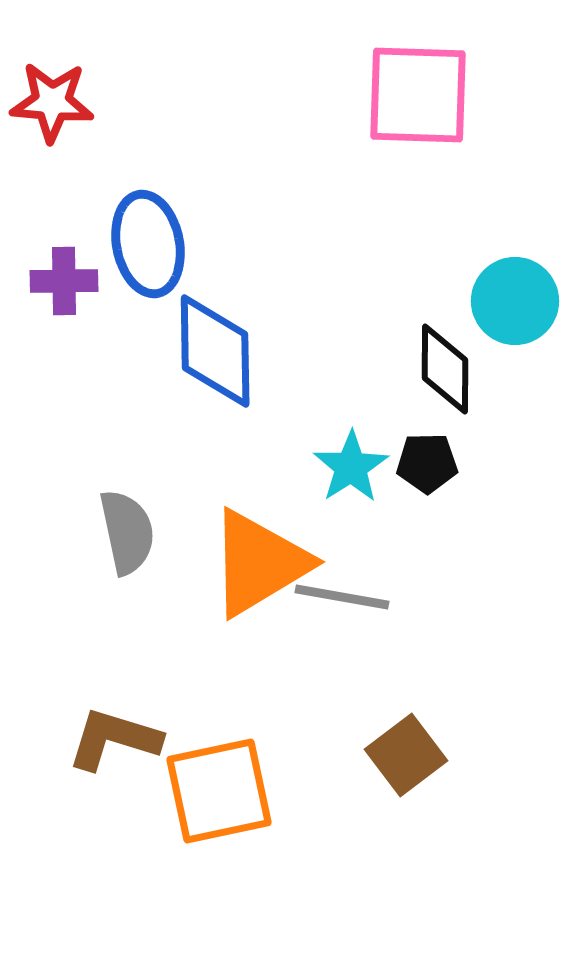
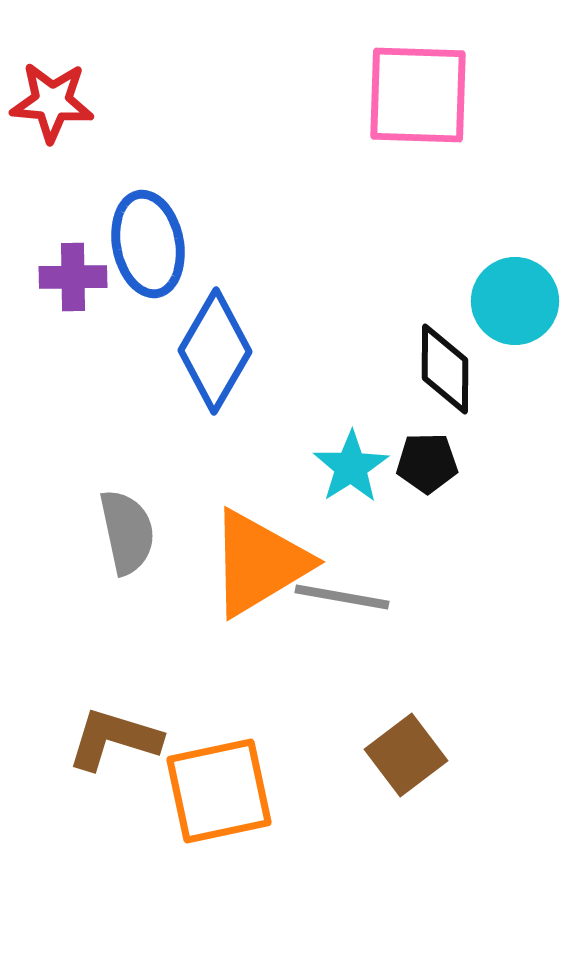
purple cross: moved 9 px right, 4 px up
blue diamond: rotated 31 degrees clockwise
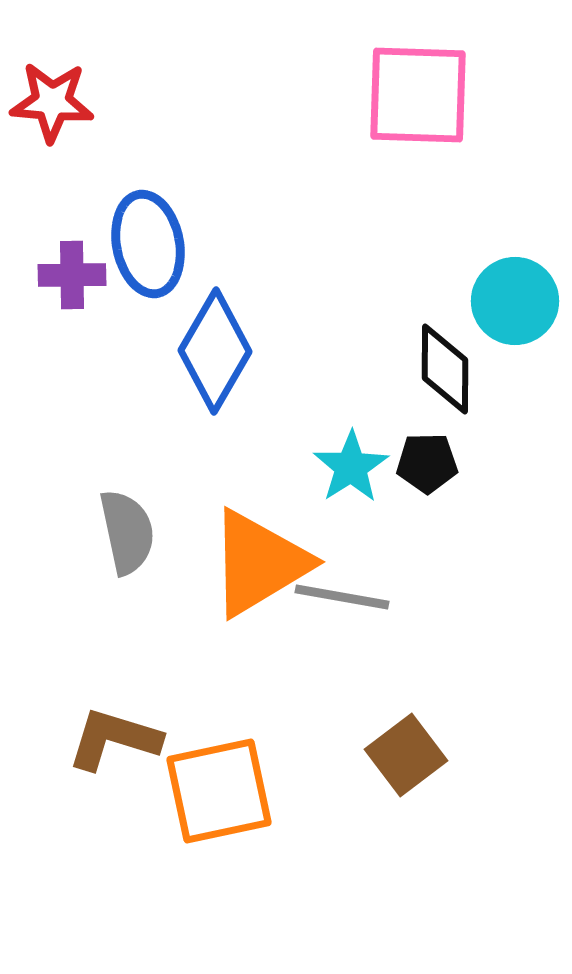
purple cross: moved 1 px left, 2 px up
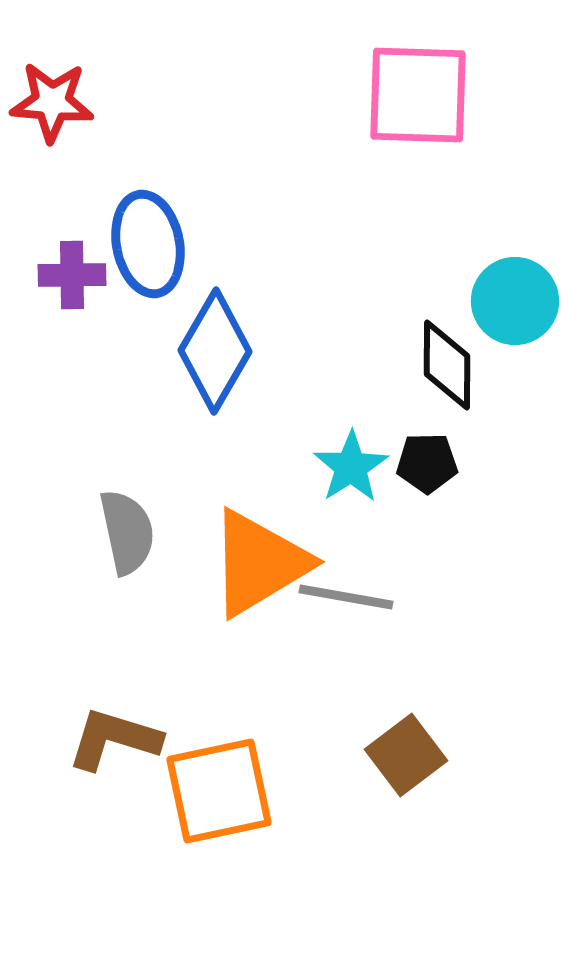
black diamond: moved 2 px right, 4 px up
gray line: moved 4 px right
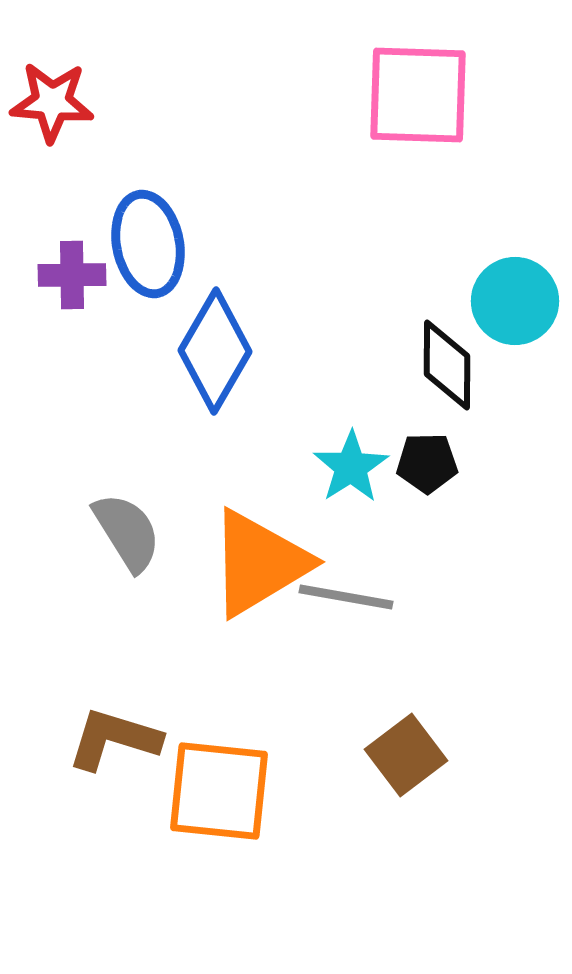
gray semicircle: rotated 20 degrees counterclockwise
orange square: rotated 18 degrees clockwise
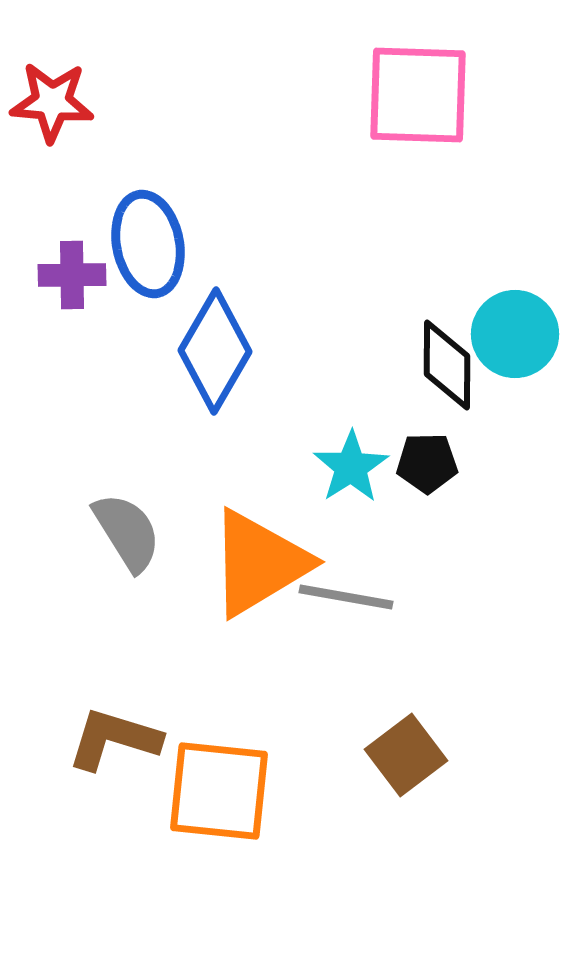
cyan circle: moved 33 px down
